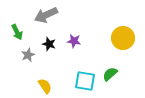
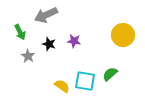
green arrow: moved 3 px right
yellow circle: moved 3 px up
gray star: moved 1 px down; rotated 16 degrees counterclockwise
yellow semicircle: moved 17 px right; rotated 21 degrees counterclockwise
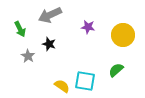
gray arrow: moved 4 px right
green arrow: moved 3 px up
purple star: moved 14 px right, 14 px up
green semicircle: moved 6 px right, 4 px up
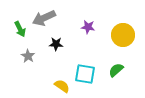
gray arrow: moved 6 px left, 3 px down
black star: moved 7 px right; rotated 16 degrees counterclockwise
cyan square: moved 7 px up
